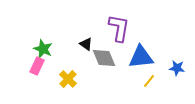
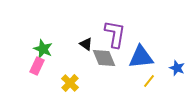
purple L-shape: moved 4 px left, 6 px down
blue star: rotated 14 degrees clockwise
yellow cross: moved 2 px right, 4 px down
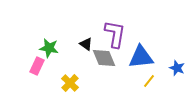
green star: moved 6 px right, 1 px up; rotated 12 degrees counterclockwise
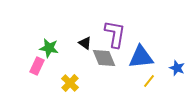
black triangle: moved 1 px left, 1 px up
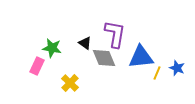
green star: moved 3 px right
yellow line: moved 8 px right, 8 px up; rotated 16 degrees counterclockwise
